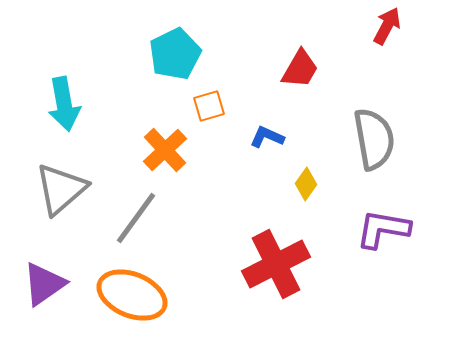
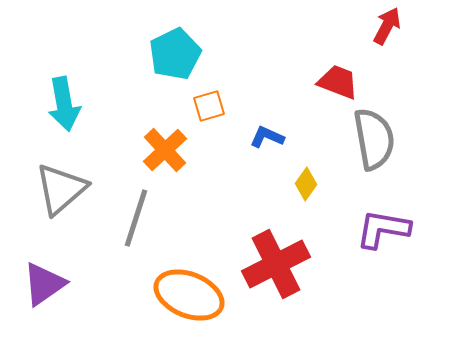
red trapezoid: moved 38 px right, 13 px down; rotated 99 degrees counterclockwise
gray line: rotated 18 degrees counterclockwise
orange ellipse: moved 57 px right
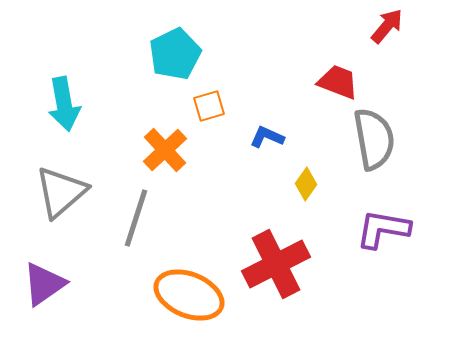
red arrow: rotated 12 degrees clockwise
gray triangle: moved 3 px down
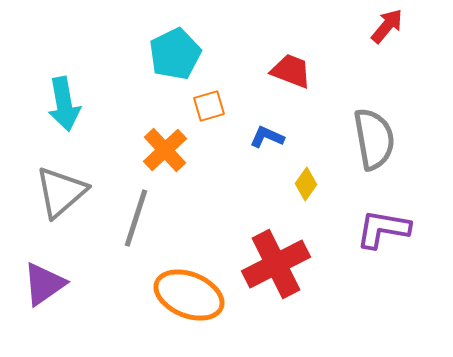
red trapezoid: moved 47 px left, 11 px up
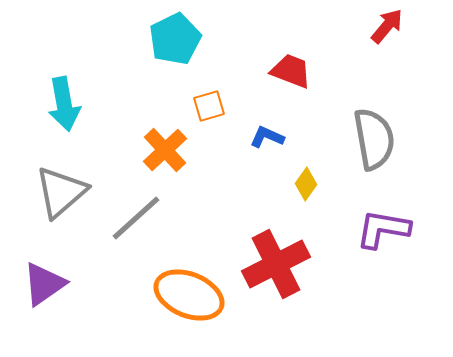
cyan pentagon: moved 15 px up
gray line: rotated 30 degrees clockwise
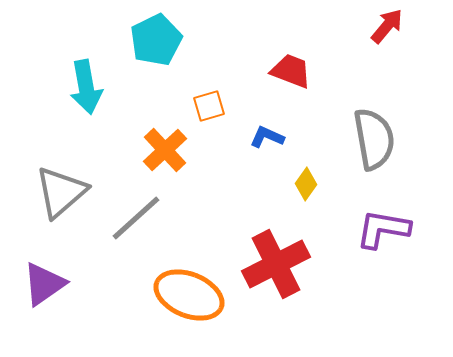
cyan pentagon: moved 19 px left, 1 px down
cyan arrow: moved 22 px right, 17 px up
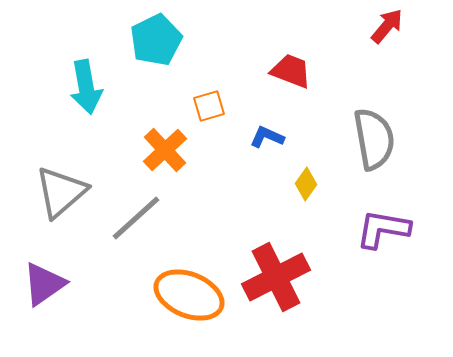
red cross: moved 13 px down
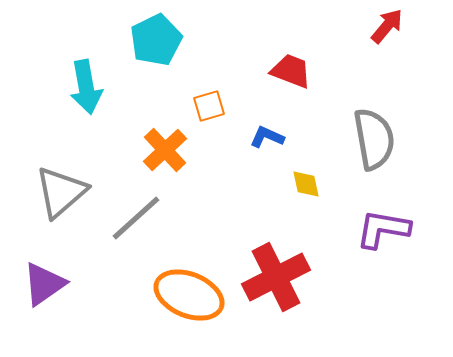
yellow diamond: rotated 48 degrees counterclockwise
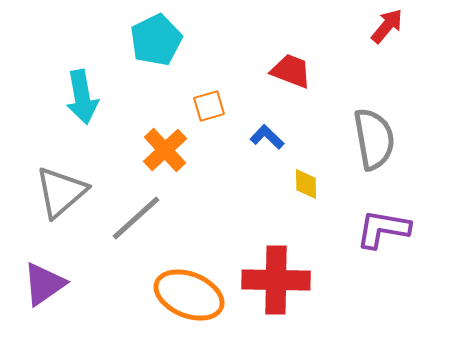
cyan arrow: moved 4 px left, 10 px down
blue L-shape: rotated 20 degrees clockwise
yellow diamond: rotated 12 degrees clockwise
red cross: moved 3 px down; rotated 28 degrees clockwise
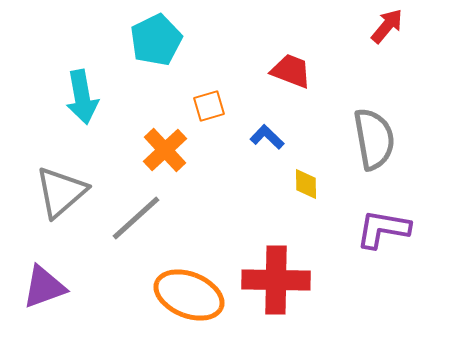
purple triangle: moved 3 px down; rotated 15 degrees clockwise
